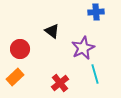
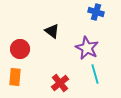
blue cross: rotated 21 degrees clockwise
purple star: moved 4 px right; rotated 20 degrees counterclockwise
orange rectangle: rotated 42 degrees counterclockwise
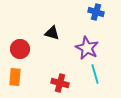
black triangle: moved 2 px down; rotated 21 degrees counterclockwise
red cross: rotated 36 degrees counterclockwise
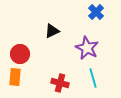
blue cross: rotated 28 degrees clockwise
black triangle: moved 2 px up; rotated 42 degrees counterclockwise
red circle: moved 5 px down
cyan line: moved 2 px left, 4 px down
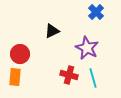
red cross: moved 9 px right, 8 px up
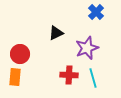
black triangle: moved 4 px right, 2 px down
purple star: rotated 25 degrees clockwise
red cross: rotated 12 degrees counterclockwise
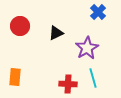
blue cross: moved 2 px right
purple star: rotated 10 degrees counterclockwise
red circle: moved 28 px up
red cross: moved 1 px left, 9 px down
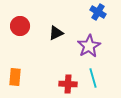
blue cross: rotated 14 degrees counterclockwise
purple star: moved 2 px right, 2 px up
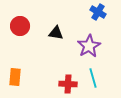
black triangle: rotated 35 degrees clockwise
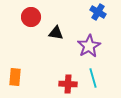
red circle: moved 11 px right, 9 px up
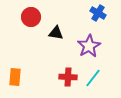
blue cross: moved 1 px down
cyan line: rotated 54 degrees clockwise
red cross: moved 7 px up
